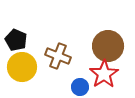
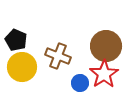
brown circle: moved 2 px left
blue circle: moved 4 px up
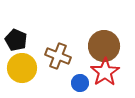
brown circle: moved 2 px left
yellow circle: moved 1 px down
red star: moved 1 px right, 2 px up
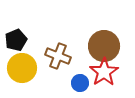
black pentagon: rotated 25 degrees clockwise
red star: moved 1 px left
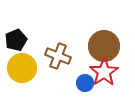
blue circle: moved 5 px right
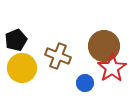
red star: moved 8 px right, 4 px up
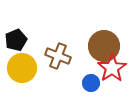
blue circle: moved 6 px right
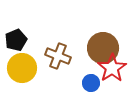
brown circle: moved 1 px left, 2 px down
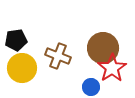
black pentagon: rotated 15 degrees clockwise
blue circle: moved 4 px down
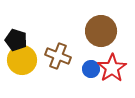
black pentagon: rotated 25 degrees clockwise
brown circle: moved 2 px left, 17 px up
yellow circle: moved 8 px up
blue circle: moved 18 px up
